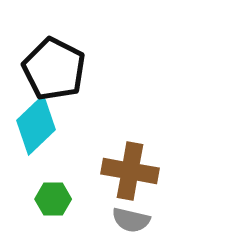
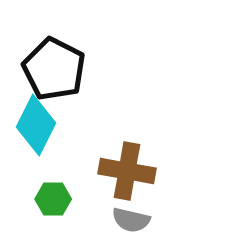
cyan diamond: rotated 20 degrees counterclockwise
brown cross: moved 3 px left
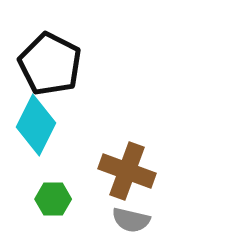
black pentagon: moved 4 px left, 5 px up
brown cross: rotated 10 degrees clockwise
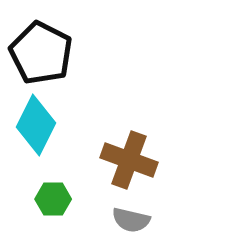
black pentagon: moved 9 px left, 11 px up
brown cross: moved 2 px right, 11 px up
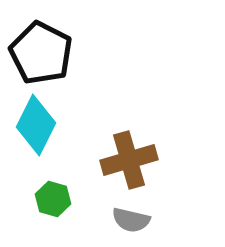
brown cross: rotated 36 degrees counterclockwise
green hexagon: rotated 16 degrees clockwise
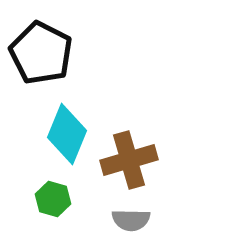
cyan diamond: moved 31 px right, 9 px down; rotated 4 degrees counterclockwise
gray semicircle: rotated 12 degrees counterclockwise
